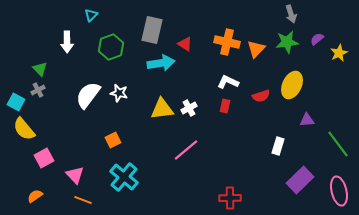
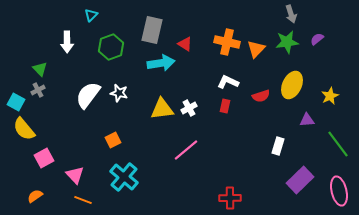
yellow star: moved 9 px left, 43 px down
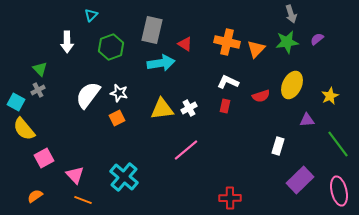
orange square: moved 4 px right, 22 px up
